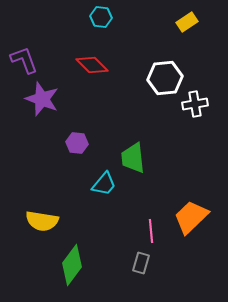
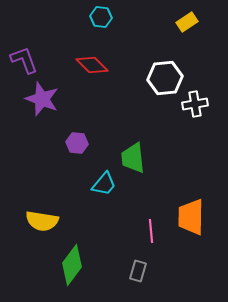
orange trapezoid: rotated 45 degrees counterclockwise
gray rectangle: moved 3 px left, 8 px down
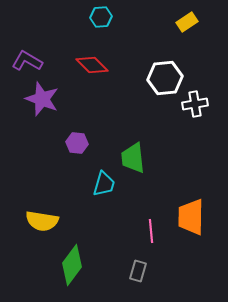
cyan hexagon: rotated 10 degrees counterclockwise
purple L-shape: moved 3 px right, 1 px down; rotated 40 degrees counterclockwise
cyan trapezoid: rotated 24 degrees counterclockwise
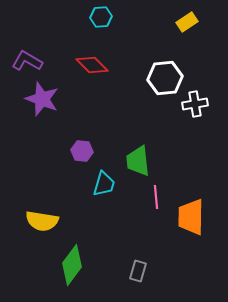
purple hexagon: moved 5 px right, 8 px down
green trapezoid: moved 5 px right, 3 px down
pink line: moved 5 px right, 34 px up
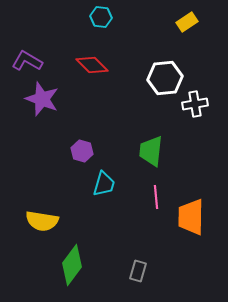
cyan hexagon: rotated 10 degrees clockwise
purple hexagon: rotated 10 degrees clockwise
green trapezoid: moved 13 px right, 10 px up; rotated 12 degrees clockwise
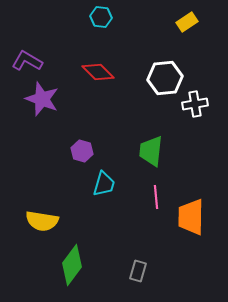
red diamond: moved 6 px right, 7 px down
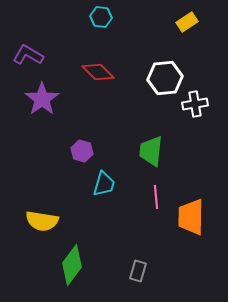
purple L-shape: moved 1 px right, 6 px up
purple star: rotated 16 degrees clockwise
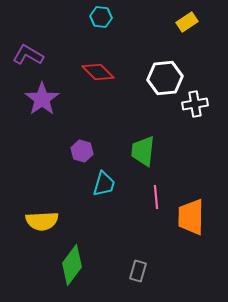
green trapezoid: moved 8 px left
yellow semicircle: rotated 12 degrees counterclockwise
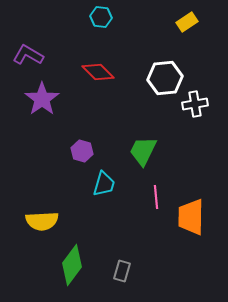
green trapezoid: rotated 20 degrees clockwise
gray rectangle: moved 16 px left
